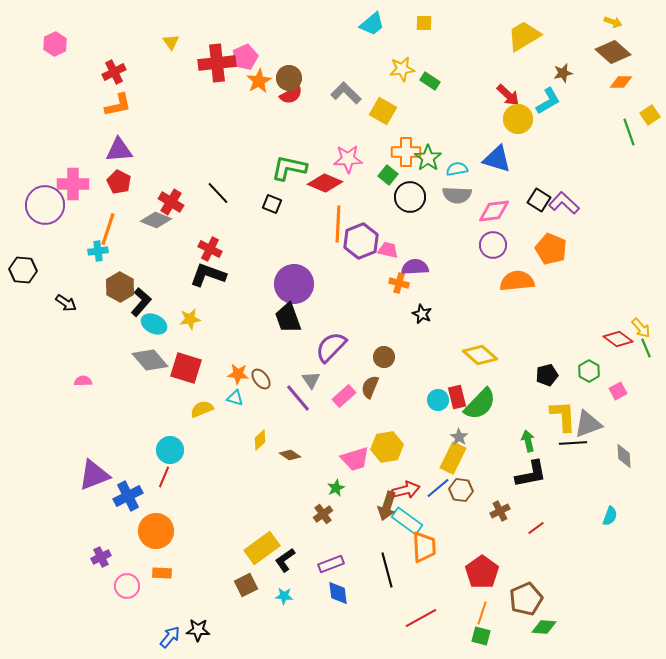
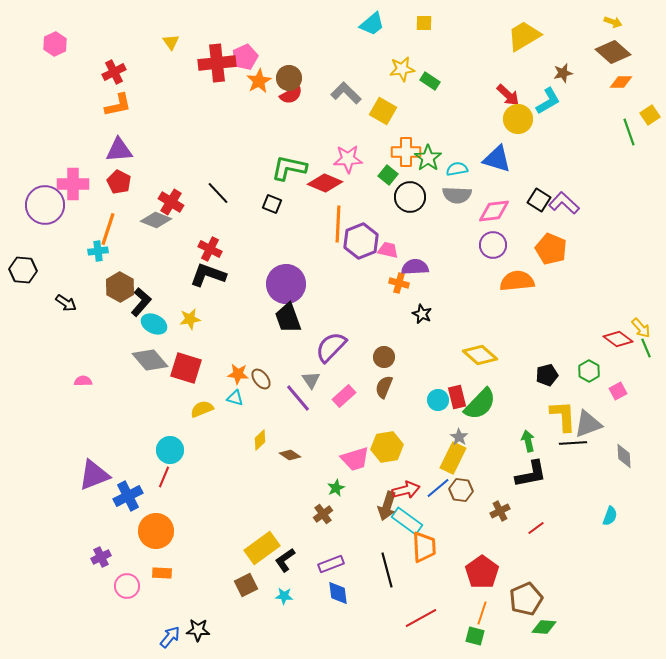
purple circle at (294, 284): moved 8 px left
brown semicircle at (370, 387): moved 14 px right
green square at (481, 636): moved 6 px left
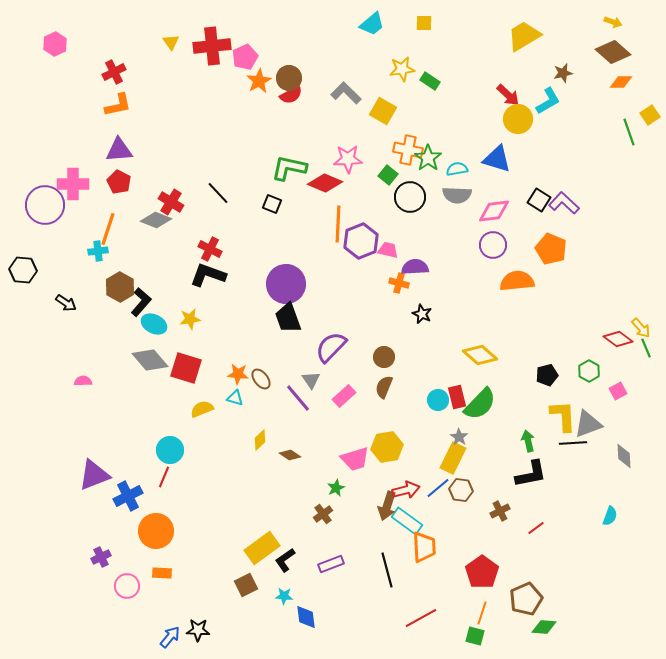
red cross at (217, 63): moved 5 px left, 17 px up
orange cross at (406, 152): moved 2 px right, 2 px up; rotated 12 degrees clockwise
blue diamond at (338, 593): moved 32 px left, 24 px down
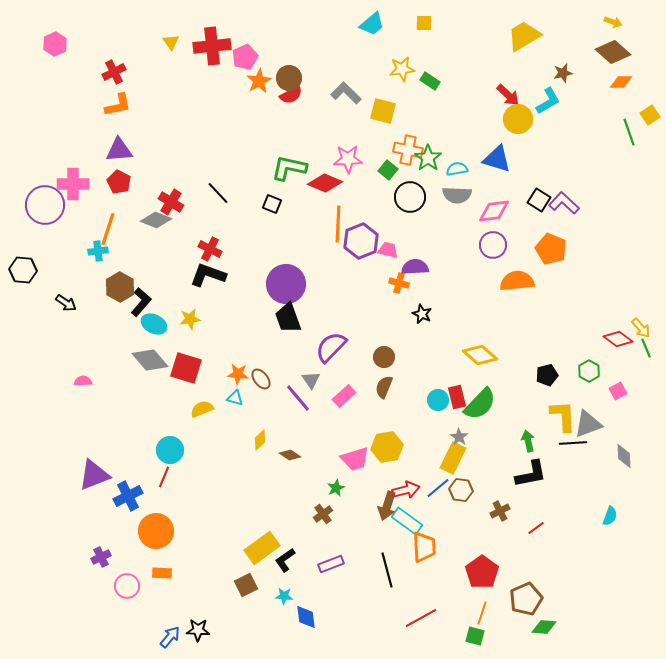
yellow square at (383, 111): rotated 16 degrees counterclockwise
green square at (388, 175): moved 5 px up
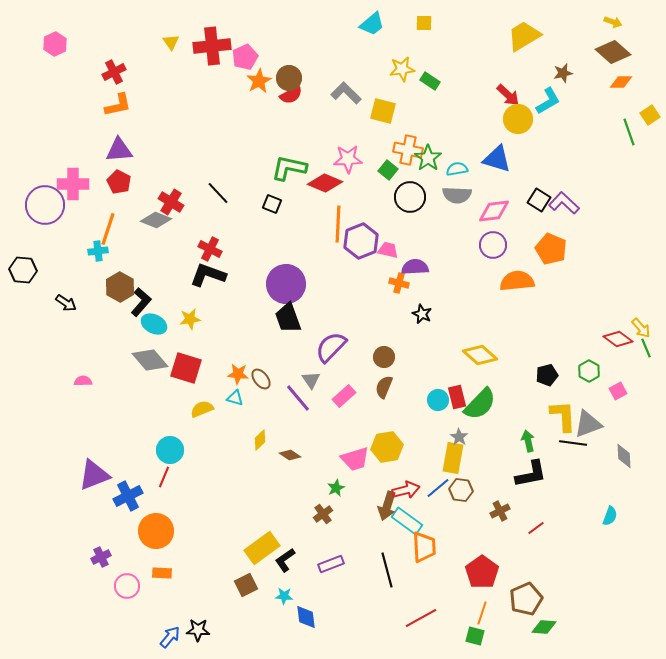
black line at (573, 443): rotated 12 degrees clockwise
yellow rectangle at (453, 458): rotated 16 degrees counterclockwise
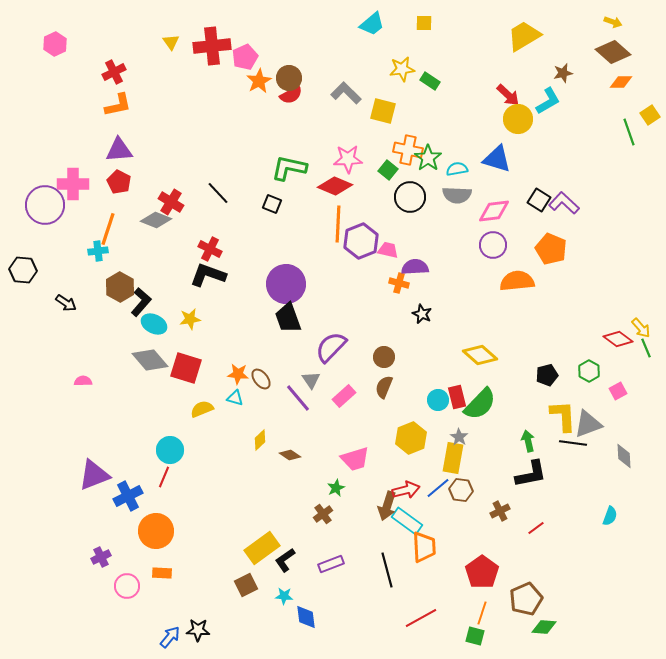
red diamond at (325, 183): moved 10 px right, 3 px down
yellow hexagon at (387, 447): moved 24 px right, 9 px up; rotated 12 degrees counterclockwise
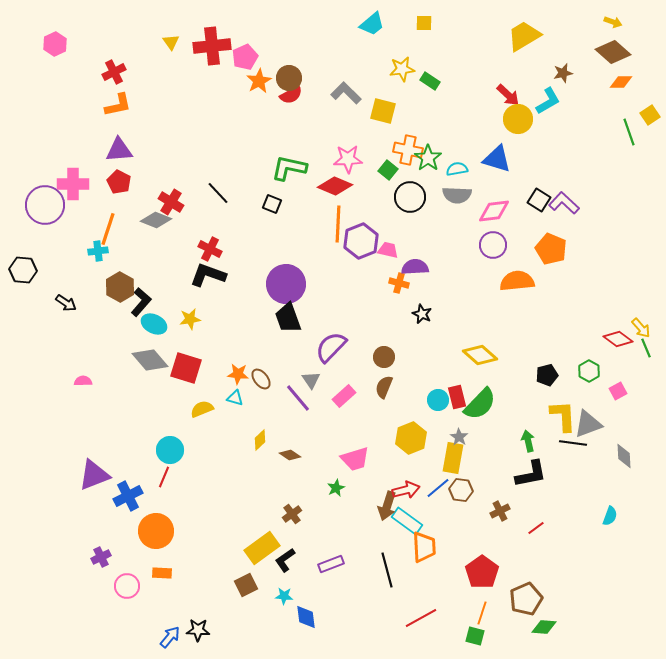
brown cross at (323, 514): moved 31 px left
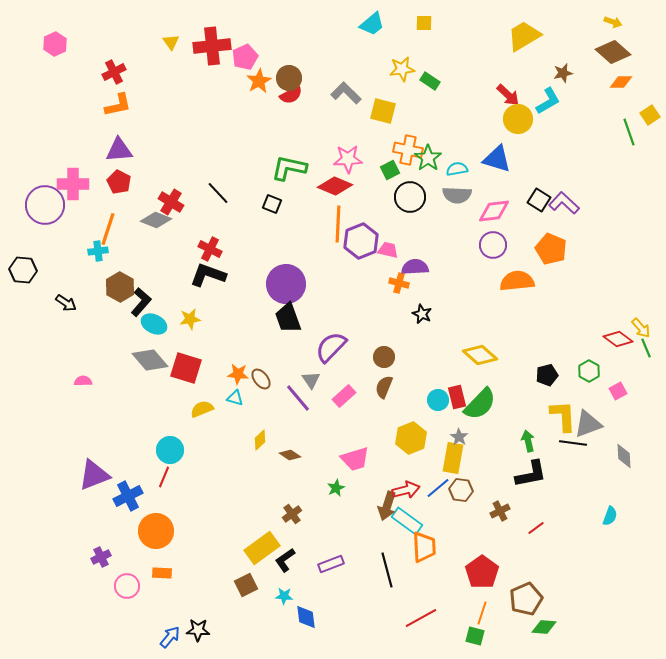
green square at (388, 170): moved 2 px right; rotated 24 degrees clockwise
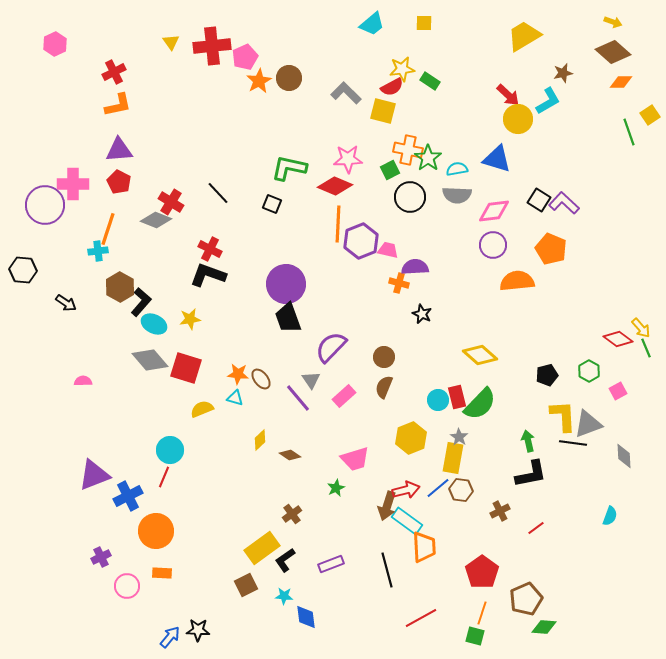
red semicircle at (291, 95): moved 101 px right, 8 px up
